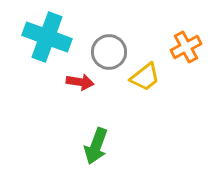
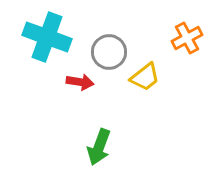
orange cross: moved 1 px right, 9 px up
green arrow: moved 3 px right, 1 px down
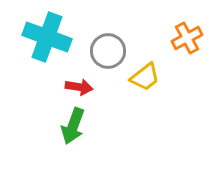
gray circle: moved 1 px left, 1 px up
red arrow: moved 1 px left, 5 px down
green arrow: moved 26 px left, 21 px up
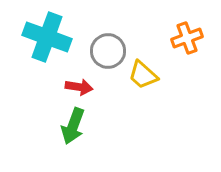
orange cross: rotated 8 degrees clockwise
yellow trapezoid: moved 2 px left, 2 px up; rotated 80 degrees clockwise
